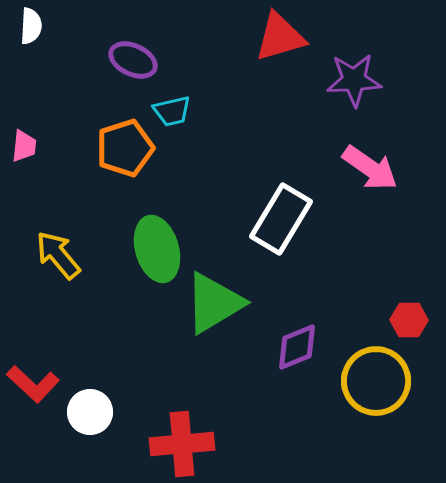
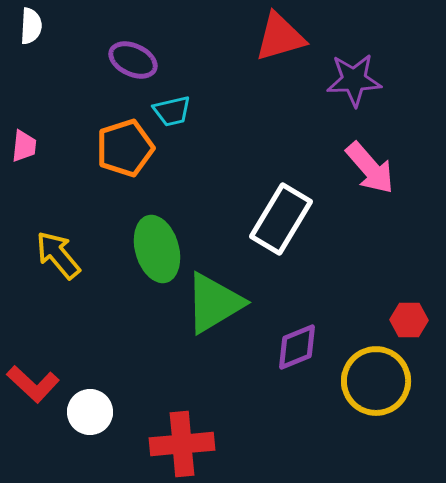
pink arrow: rotated 14 degrees clockwise
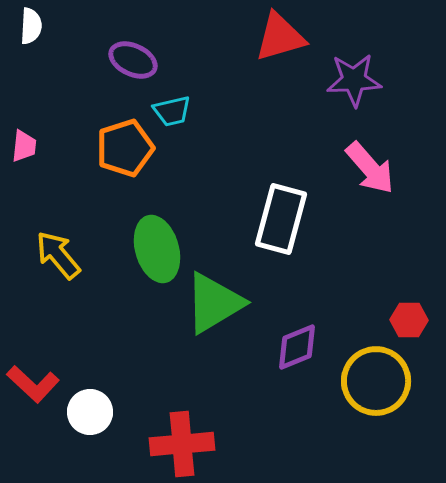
white rectangle: rotated 16 degrees counterclockwise
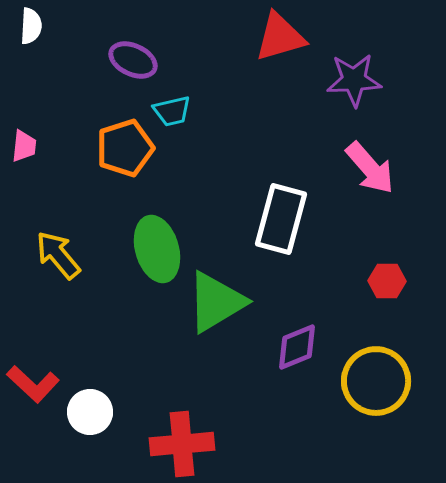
green triangle: moved 2 px right, 1 px up
red hexagon: moved 22 px left, 39 px up
